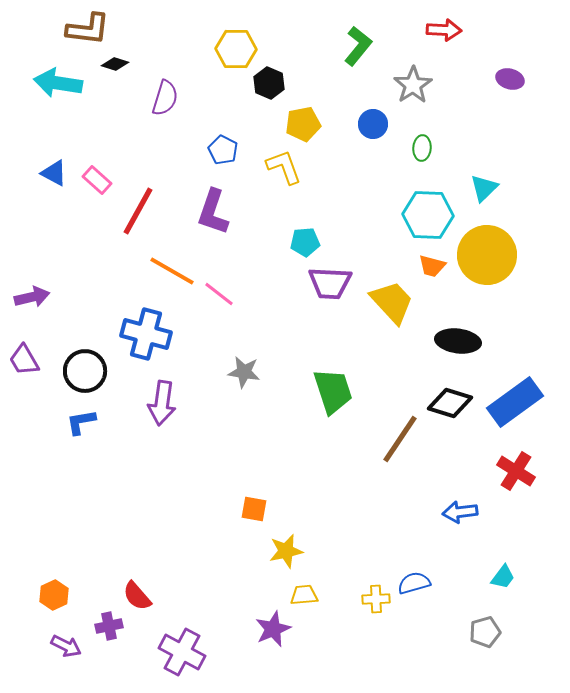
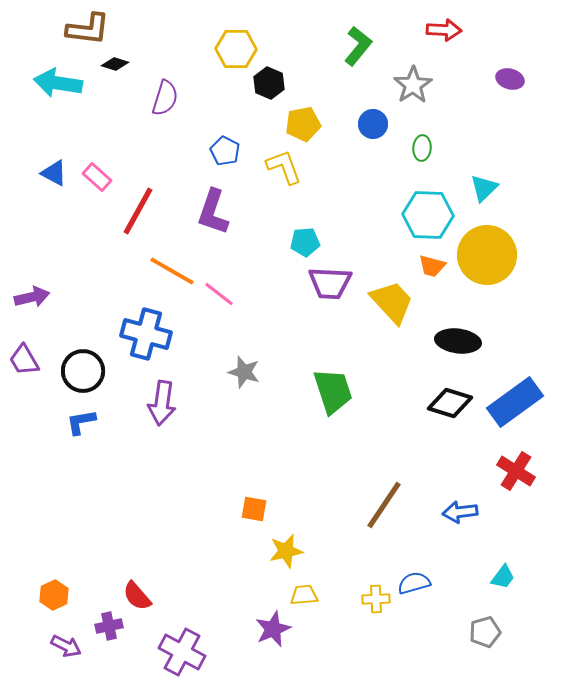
blue pentagon at (223, 150): moved 2 px right, 1 px down
pink rectangle at (97, 180): moved 3 px up
black circle at (85, 371): moved 2 px left
gray star at (244, 372): rotated 8 degrees clockwise
brown line at (400, 439): moved 16 px left, 66 px down
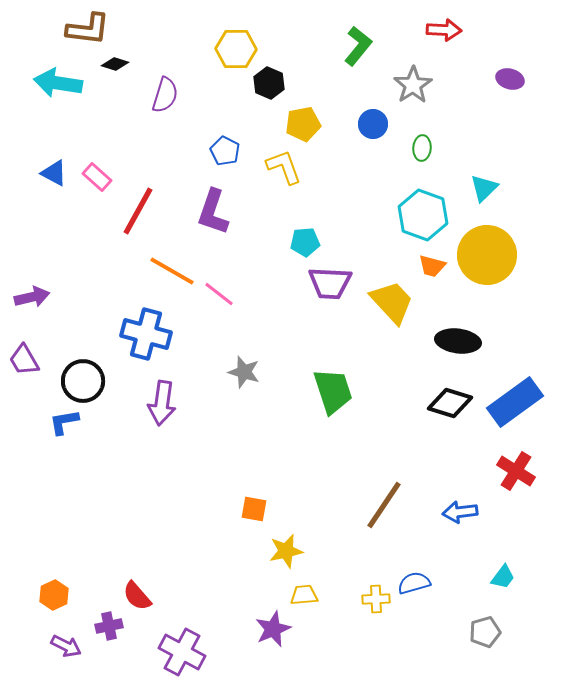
purple semicircle at (165, 98): moved 3 px up
cyan hexagon at (428, 215): moved 5 px left; rotated 18 degrees clockwise
black circle at (83, 371): moved 10 px down
blue L-shape at (81, 422): moved 17 px left
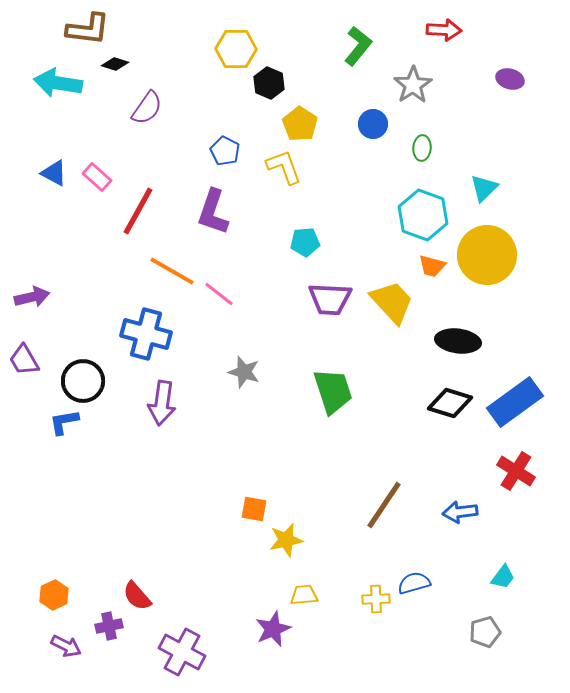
purple semicircle at (165, 95): moved 18 px left, 13 px down; rotated 18 degrees clockwise
yellow pentagon at (303, 124): moved 3 px left; rotated 28 degrees counterclockwise
purple trapezoid at (330, 283): moved 16 px down
yellow star at (286, 551): moved 11 px up
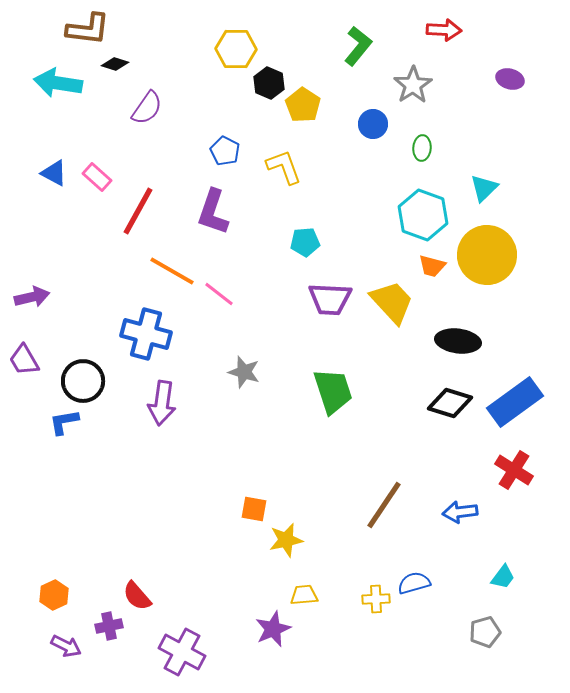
yellow pentagon at (300, 124): moved 3 px right, 19 px up
red cross at (516, 471): moved 2 px left, 1 px up
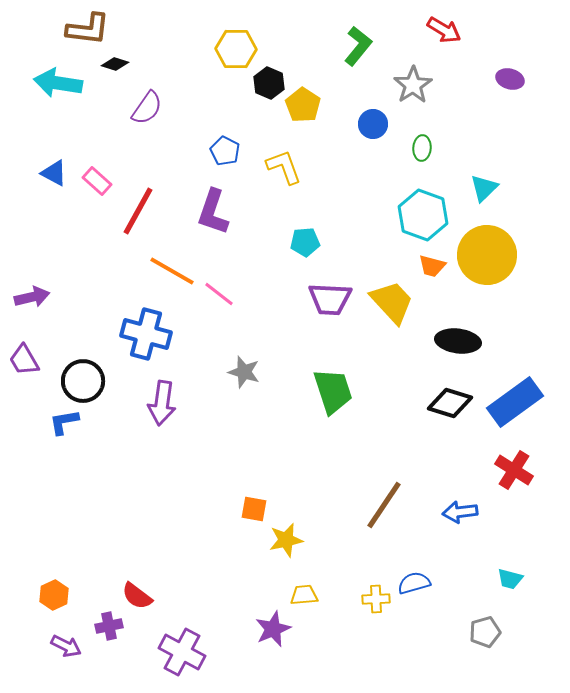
red arrow at (444, 30): rotated 28 degrees clockwise
pink rectangle at (97, 177): moved 4 px down
cyan trapezoid at (503, 577): moved 7 px right, 2 px down; rotated 68 degrees clockwise
red semicircle at (137, 596): rotated 12 degrees counterclockwise
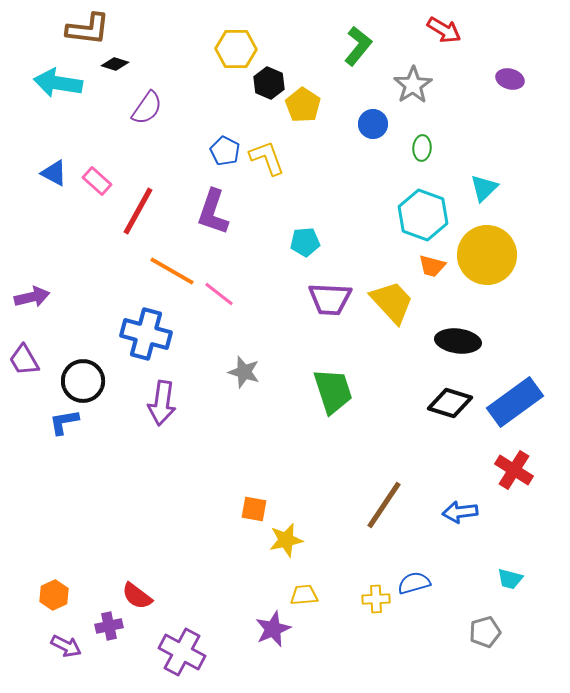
yellow L-shape at (284, 167): moved 17 px left, 9 px up
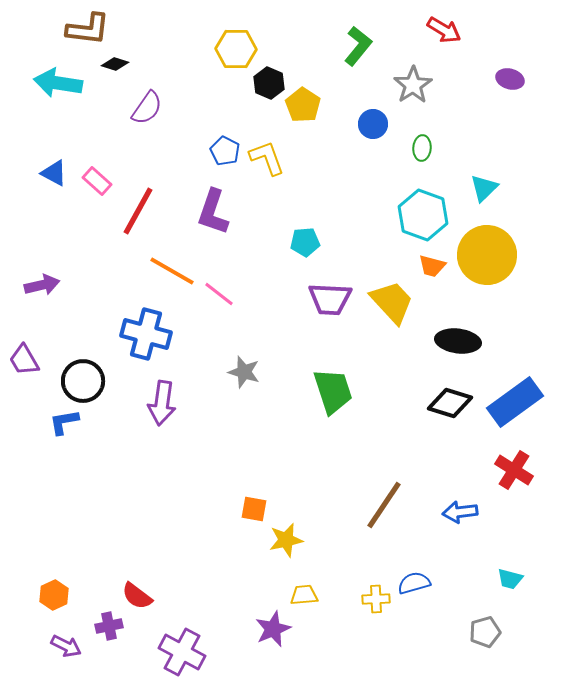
purple arrow at (32, 297): moved 10 px right, 12 px up
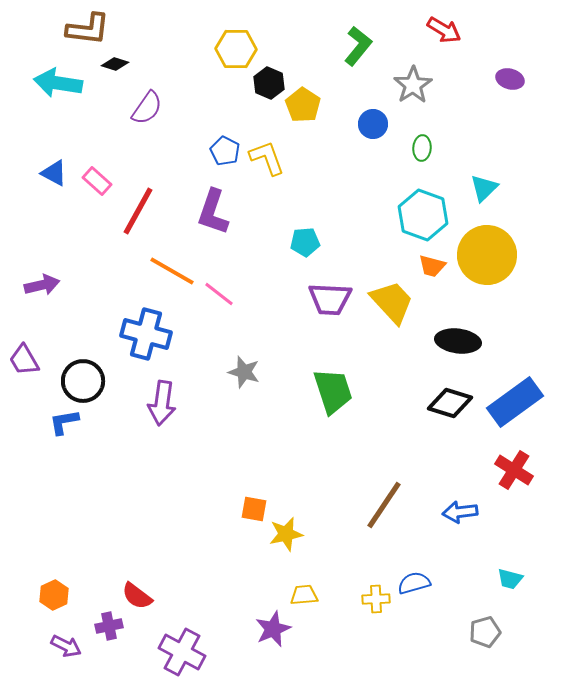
yellow star at (286, 540): moved 6 px up
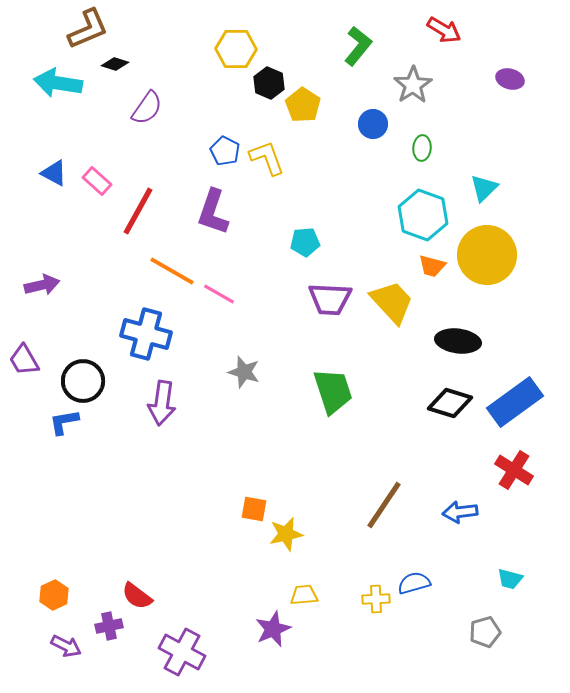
brown L-shape at (88, 29): rotated 30 degrees counterclockwise
pink line at (219, 294): rotated 8 degrees counterclockwise
